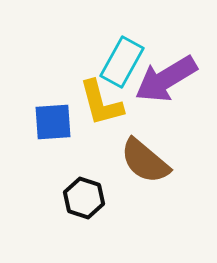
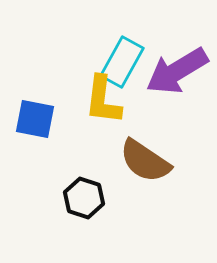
purple arrow: moved 11 px right, 8 px up
yellow L-shape: moved 2 px right, 3 px up; rotated 22 degrees clockwise
blue square: moved 18 px left, 3 px up; rotated 15 degrees clockwise
brown semicircle: rotated 6 degrees counterclockwise
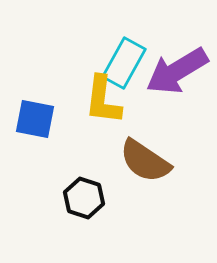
cyan rectangle: moved 2 px right, 1 px down
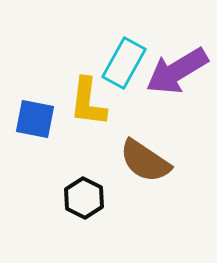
yellow L-shape: moved 15 px left, 2 px down
black hexagon: rotated 9 degrees clockwise
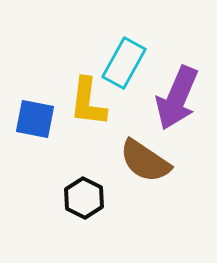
purple arrow: moved 27 px down; rotated 36 degrees counterclockwise
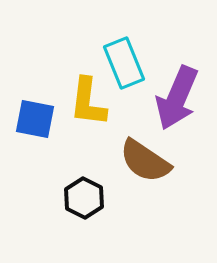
cyan rectangle: rotated 51 degrees counterclockwise
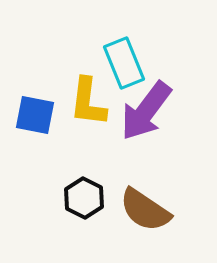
purple arrow: moved 31 px left, 13 px down; rotated 14 degrees clockwise
blue square: moved 4 px up
brown semicircle: moved 49 px down
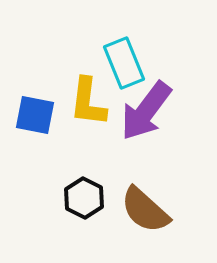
brown semicircle: rotated 8 degrees clockwise
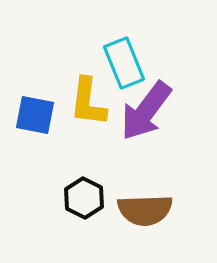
brown semicircle: rotated 44 degrees counterclockwise
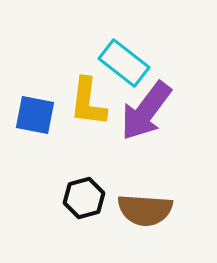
cyan rectangle: rotated 30 degrees counterclockwise
black hexagon: rotated 18 degrees clockwise
brown semicircle: rotated 6 degrees clockwise
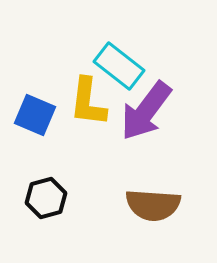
cyan rectangle: moved 5 px left, 3 px down
blue square: rotated 12 degrees clockwise
black hexagon: moved 38 px left
brown semicircle: moved 8 px right, 5 px up
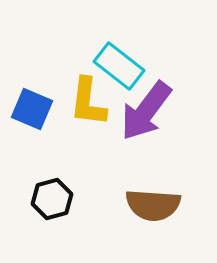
blue square: moved 3 px left, 6 px up
black hexagon: moved 6 px right, 1 px down
